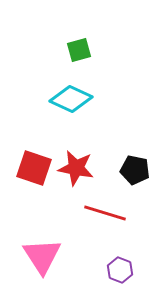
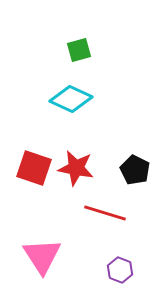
black pentagon: rotated 16 degrees clockwise
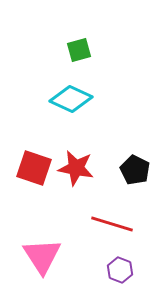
red line: moved 7 px right, 11 px down
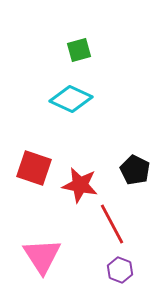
red star: moved 4 px right, 17 px down
red line: rotated 45 degrees clockwise
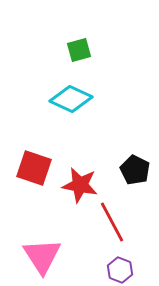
red line: moved 2 px up
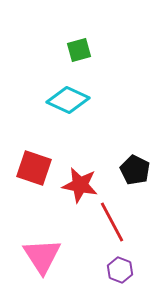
cyan diamond: moved 3 px left, 1 px down
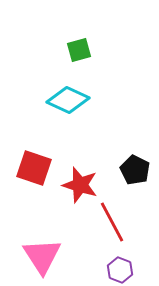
red star: rotated 6 degrees clockwise
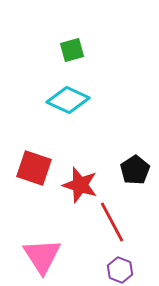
green square: moved 7 px left
black pentagon: rotated 12 degrees clockwise
